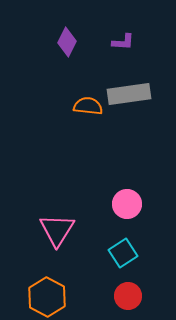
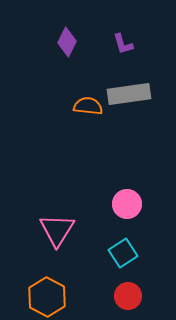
purple L-shape: moved 2 px down; rotated 70 degrees clockwise
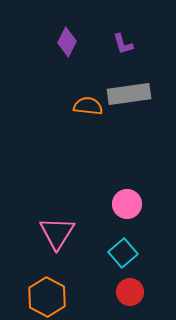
pink triangle: moved 3 px down
cyan square: rotated 8 degrees counterclockwise
red circle: moved 2 px right, 4 px up
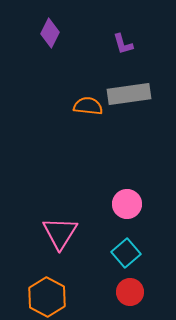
purple diamond: moved 17 px left, 9 px up
pink triangle: moved 3 px right
cyan square: moved 3 px right
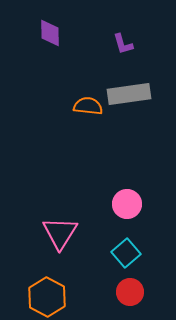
purple diamond: rotated 28 degrees counterclockwise
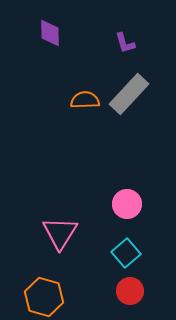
purple L-shape: moved 2 px right, 1 px up
gray rectangle: rotated 39 degrees counterclockwise
orange semicircle: moved 3 px left, 6 px up; rotated 8 degrees counterclockwise
red circle: moved 1 px up
orange hexagon: moved 3 px left; rotated 12 degrees counterclockwise
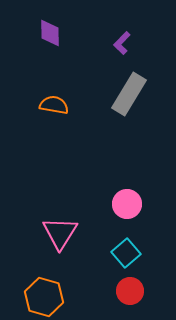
purple L-shape: moved 3 px left; rotated 60 degrees clockwise
gray rectangle: rotated 12 degrees counterclockwise
orange semicircle: moved 31 px left, 5 px down; rotated 12 degrees clockwise
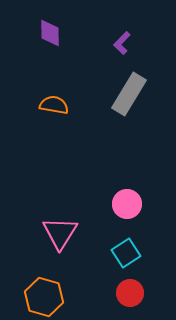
cyan square: rotated 8 degrees clockwise
red circle: moved 2 px down
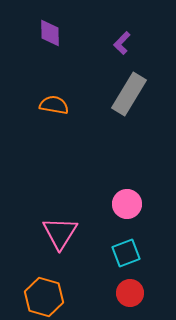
cyan square: rotated 12 degrees clockwise
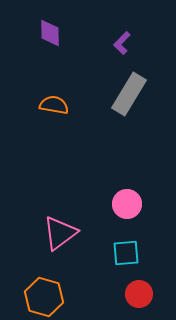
pink triangle: rotated 21 degrees clockwise
cyan square: rotated 16 degrees clockwise
red circle: moved 9 px right, 1 px down
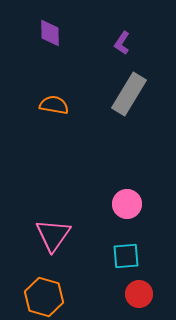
purple L-shape: rotated 10 degrees counterclockwise
pink triangle: moved 7 px left, 2 px down; rotated 18 degrees counterclockwise
cyan square: moved 3 px down
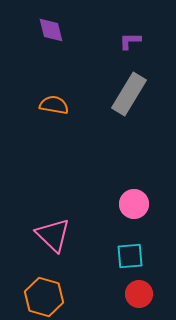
purple diamond: moved 1 px right, 3 px up; rotated 12 degrees counterclockwise
purple L-shape: moved 8 px right, 2 px up; rotated 55 degrees clockwise
pink circle: moved 7 px right
pink triangle: rotated 21 degrees counterclockwise
cyan square: moved 4 px right
